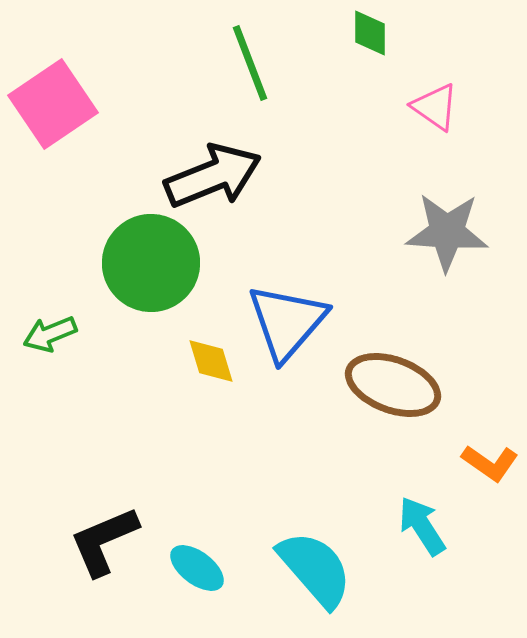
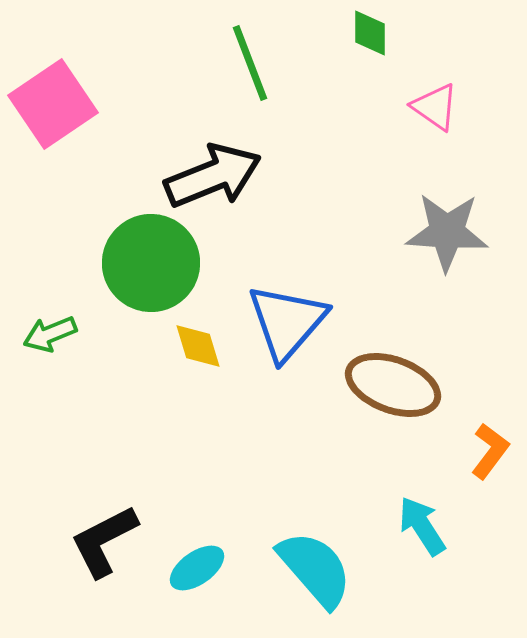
yellow diamond: moved 13 px left, 15 px up
orange L-shape: moved 12 px up; rotated 88 degrees counterclockwise
black L-shape: rotated 4 degrees counterclockwise
cyan ellipse: rotated 72 degrees counterclockwise
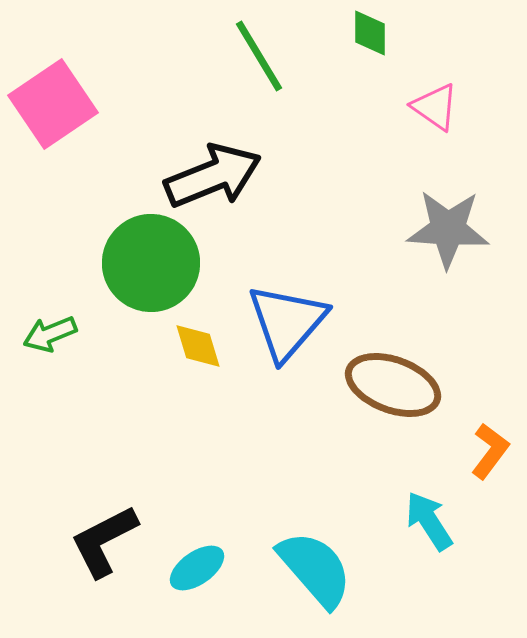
green line: moved 9 px right, 7 px up; rotated 10 degrees counterclockwise
gray star: moved 1 px right, 3 px up
cyan arrow: moved 7 px right, 5 px up
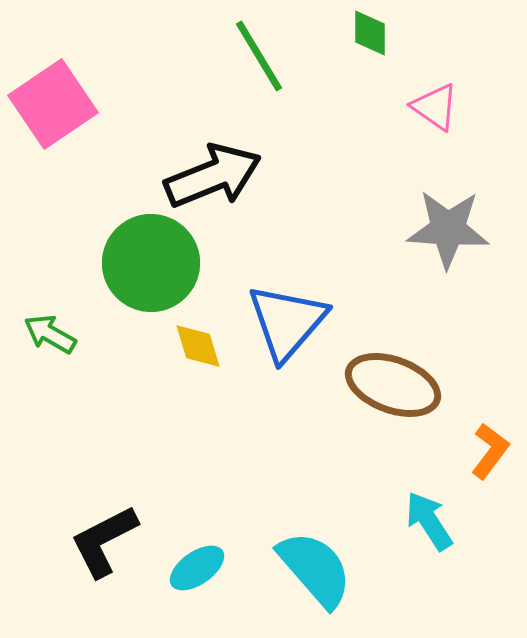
green arrow: rotated 52 degrees clockwise
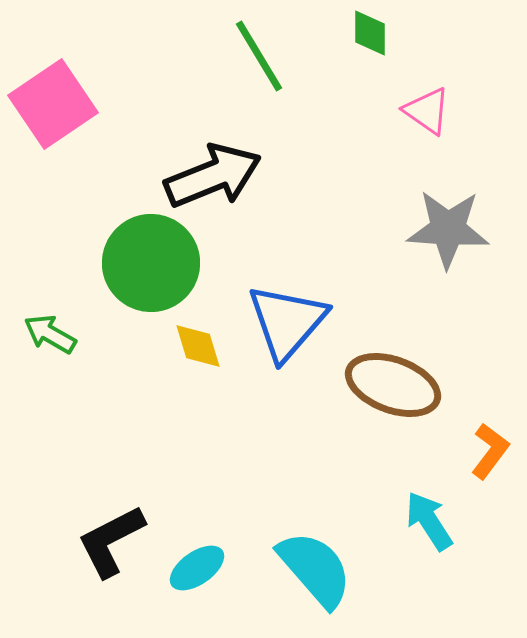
pink triangle: moved 8 px left, 4 px down
black L-shape: moved 7 px right
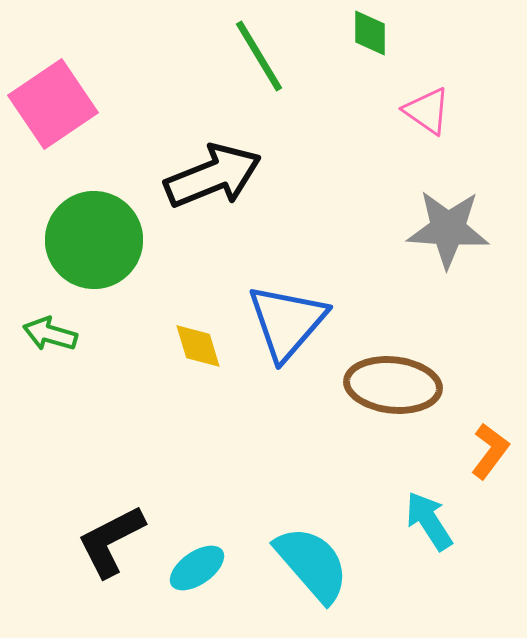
green circle: moved 57 px left, 23 px up
green arrow: rotated 14 degrees counterclockwise
brown ellipse: rotated 14 degrees counterclockwise
cyan semicircle: moved 3 px left, 5 px up
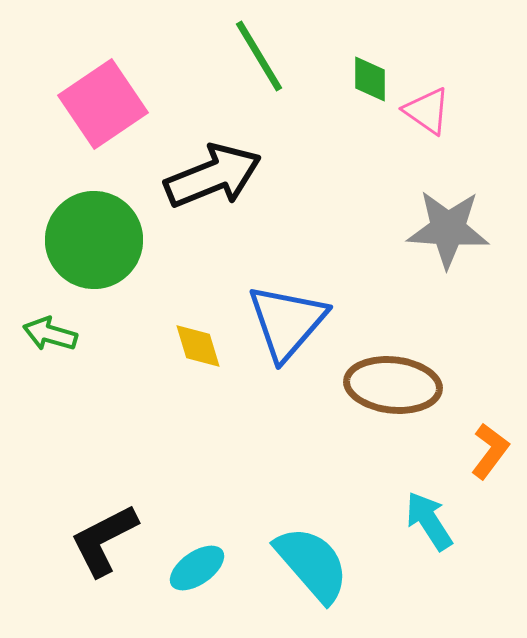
green diamond: moved 46 px down
pink square: moved 50 px right
black L-shape: moved 7 px left, 1 px up
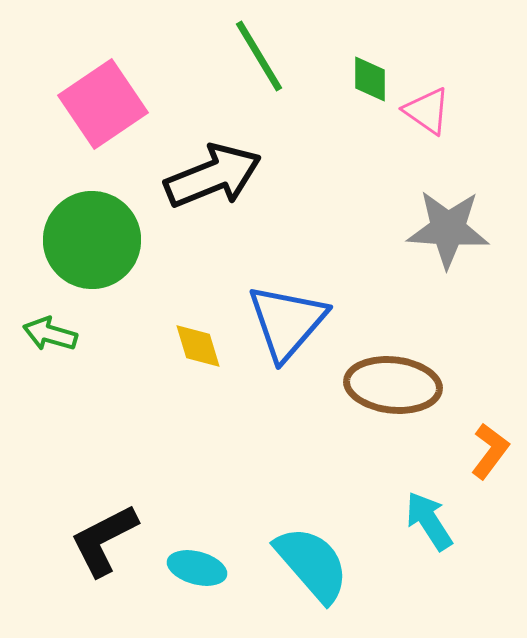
green circle: moved 2 px left
cyan ellipse: rotated 50 degrees clockwise
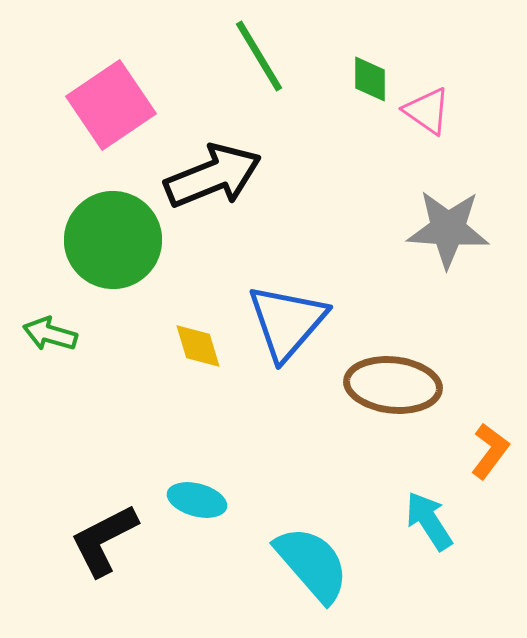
pink square: moved 8 px right, 1 px down
green circle: moved 21 px right
cyan ellipse: moved 68 px up
